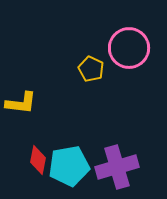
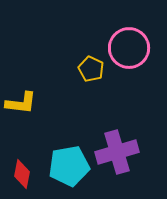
red diamond: moved 16 px left, 14 px down
purple cross: moved 15 px up
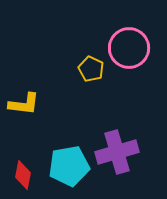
yellow L-shape: moved 3 px right, 1 px down
red diamond: moved 1 px right, 1 px down
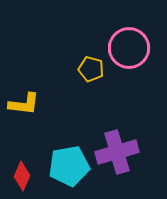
yellow pentagon: rotated 10 degrees counterclockwise
red diamond: moved 1 px left, 1 px down; rotated 12 degrees clockwise
